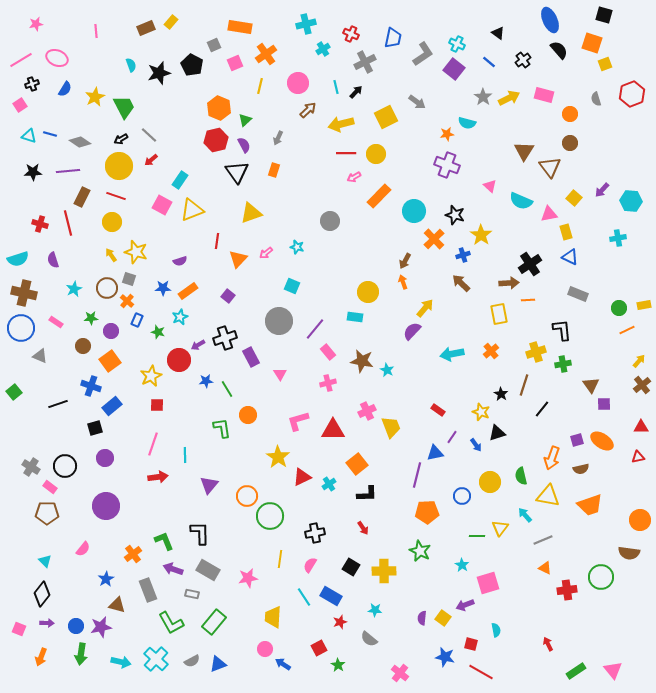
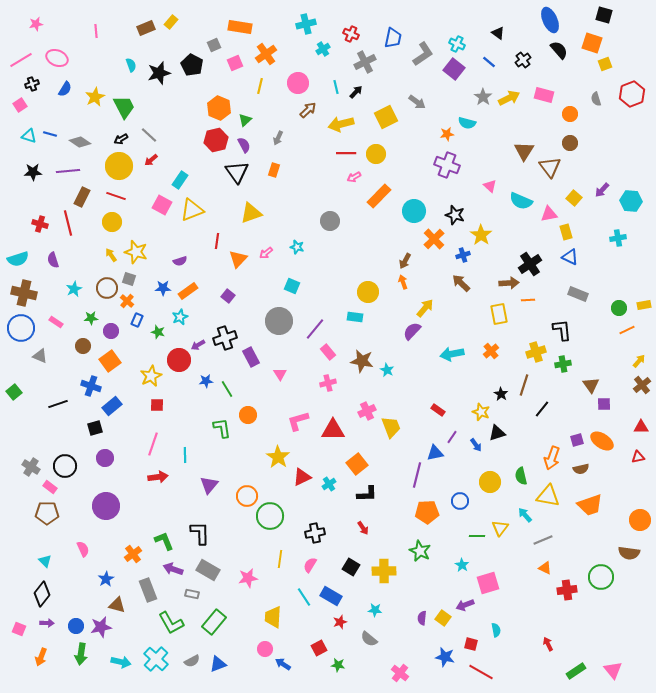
blue circle at (462, 496): moved 2 px left, 5 px down
pink semicircle at (83, 549): rotated 63 degrees counterclockwise
green star at (338, 665): rotated 24 degrees counterclockwise
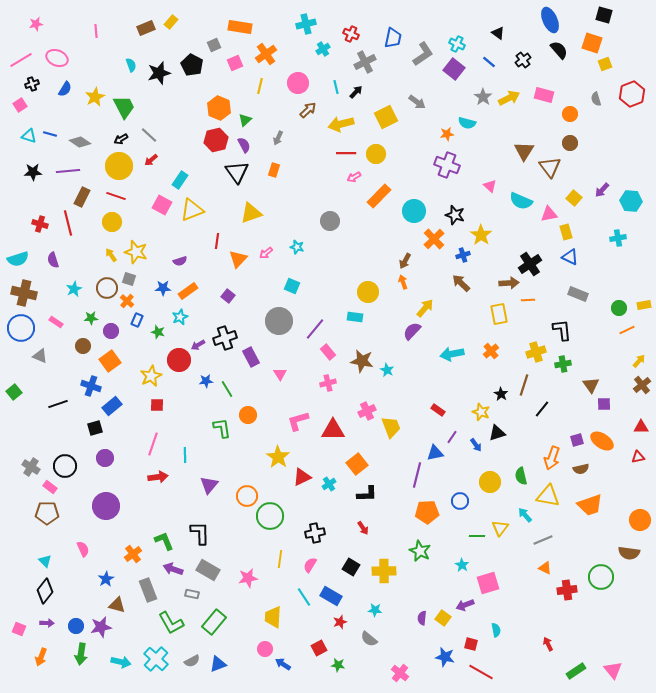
black diamond at (42, 594): moved 3 px right, 3 px up
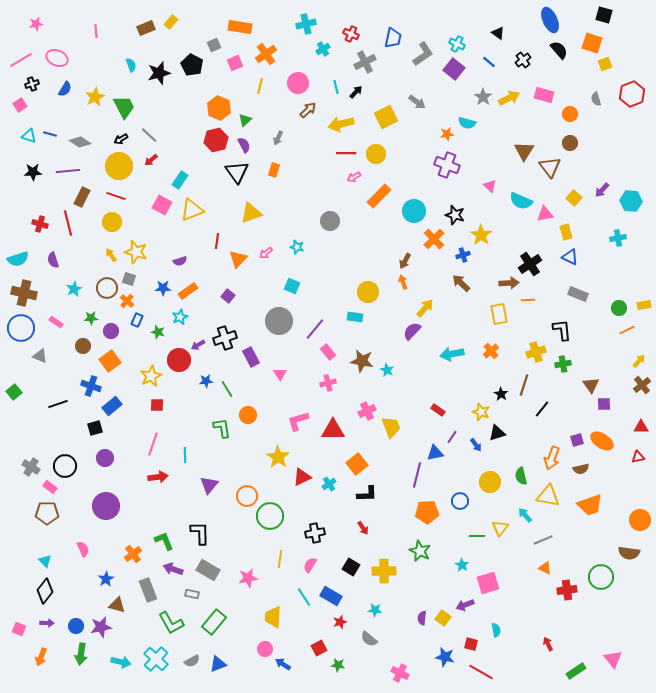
pink triangle at (549, 214): moved 4 px left
pink triangle at (613, 670): moved 11 px up
pink cross at (400, 673): rotated 12 degrees counterclockwise
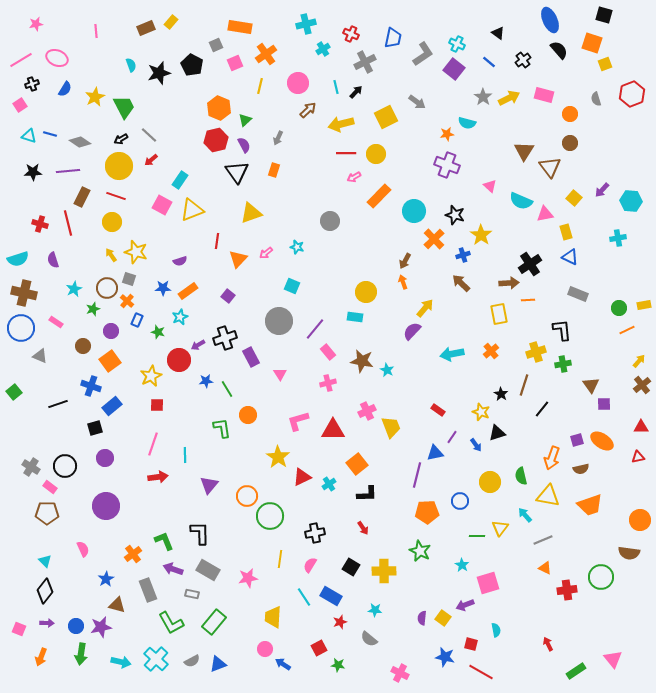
gray square at (214, 45): moved 2 px right
yellow circle at (368, 292): moved 2 px left
green star at (91, 318): moved 2 px right, 9 px up; rotated 16 degrees counterclockwise
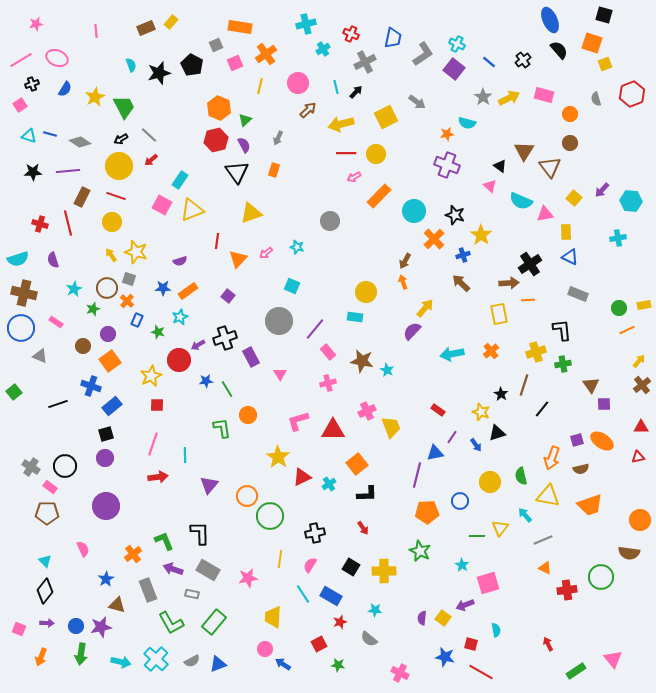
black triangle at (498, 33): moved 2 px right, 133 px down
yellow rectangle at (566, 232): rotated 14 degrees clockwise
purple circle at (111, 331): moved 3 px left, 3 px down
black square at (95, 428): moved 11 px right, 6 px down
cyan line at (304, 597): moved 1 px left, 3 px up
red square at (319, 648): moved 4 px up
